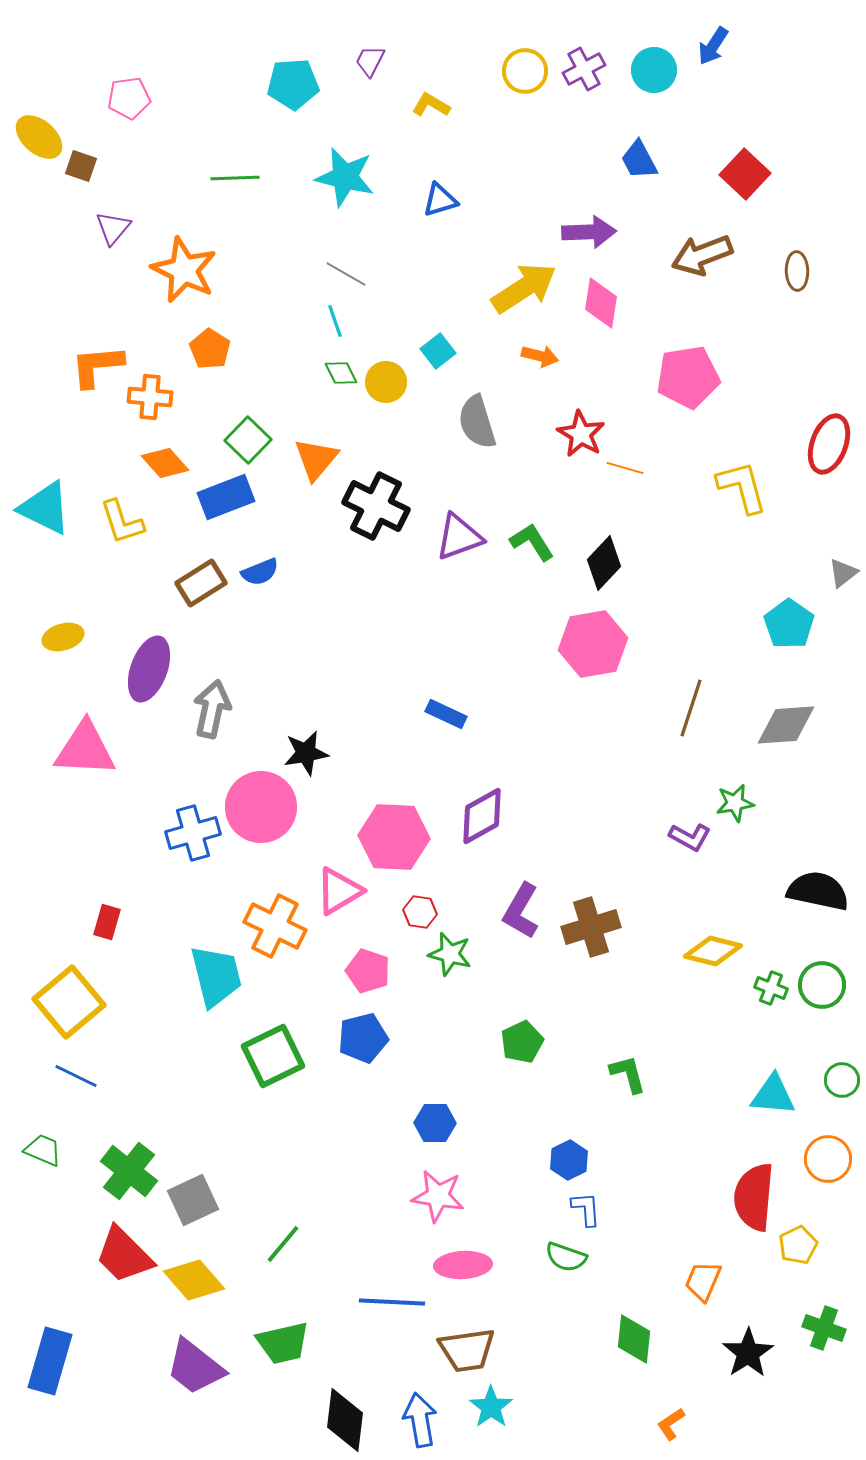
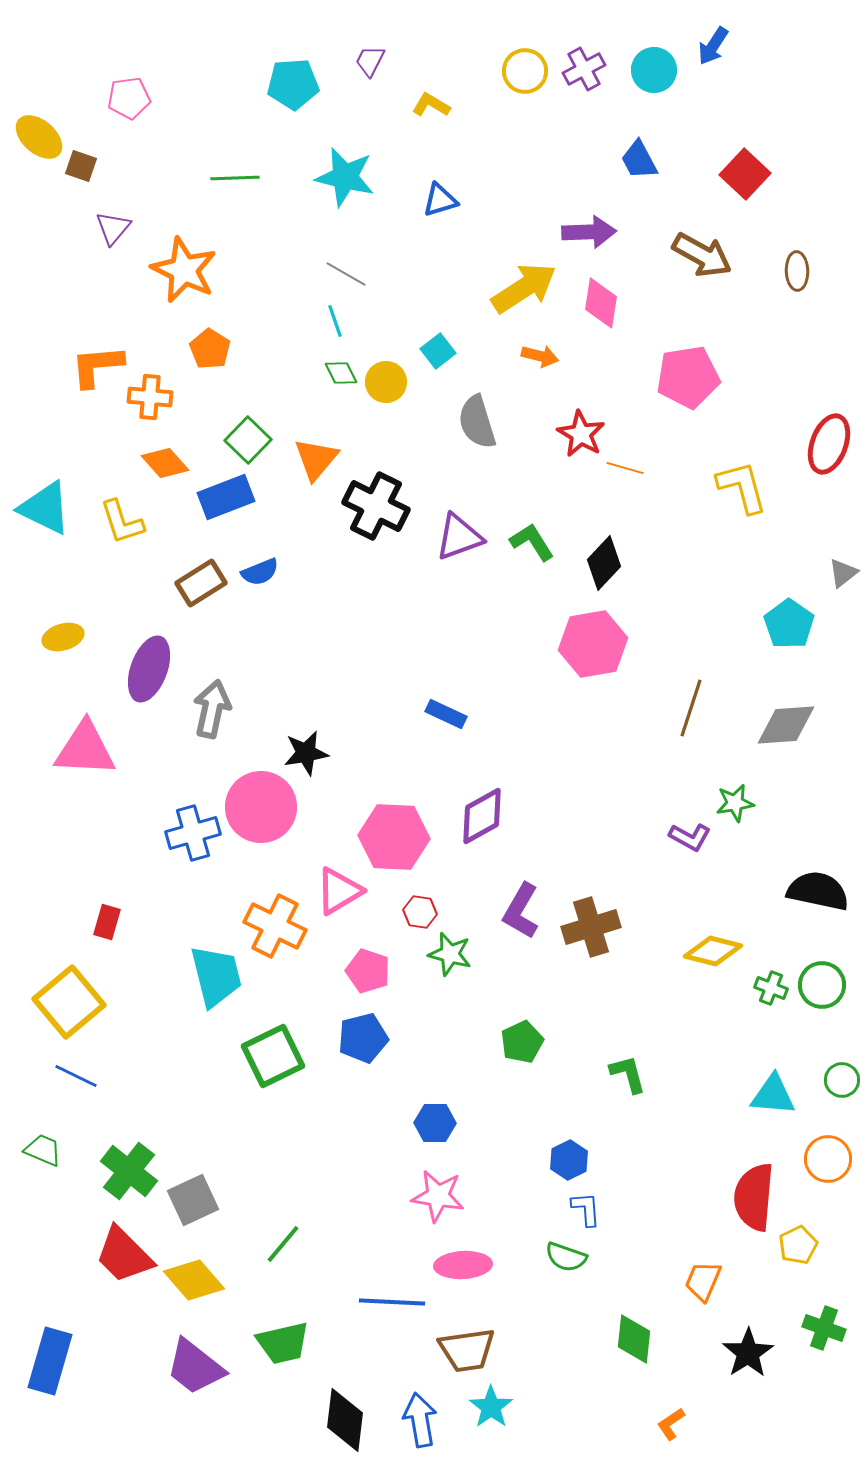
brown arrow at (702, 255): rotated 130 degrees counterclockwise
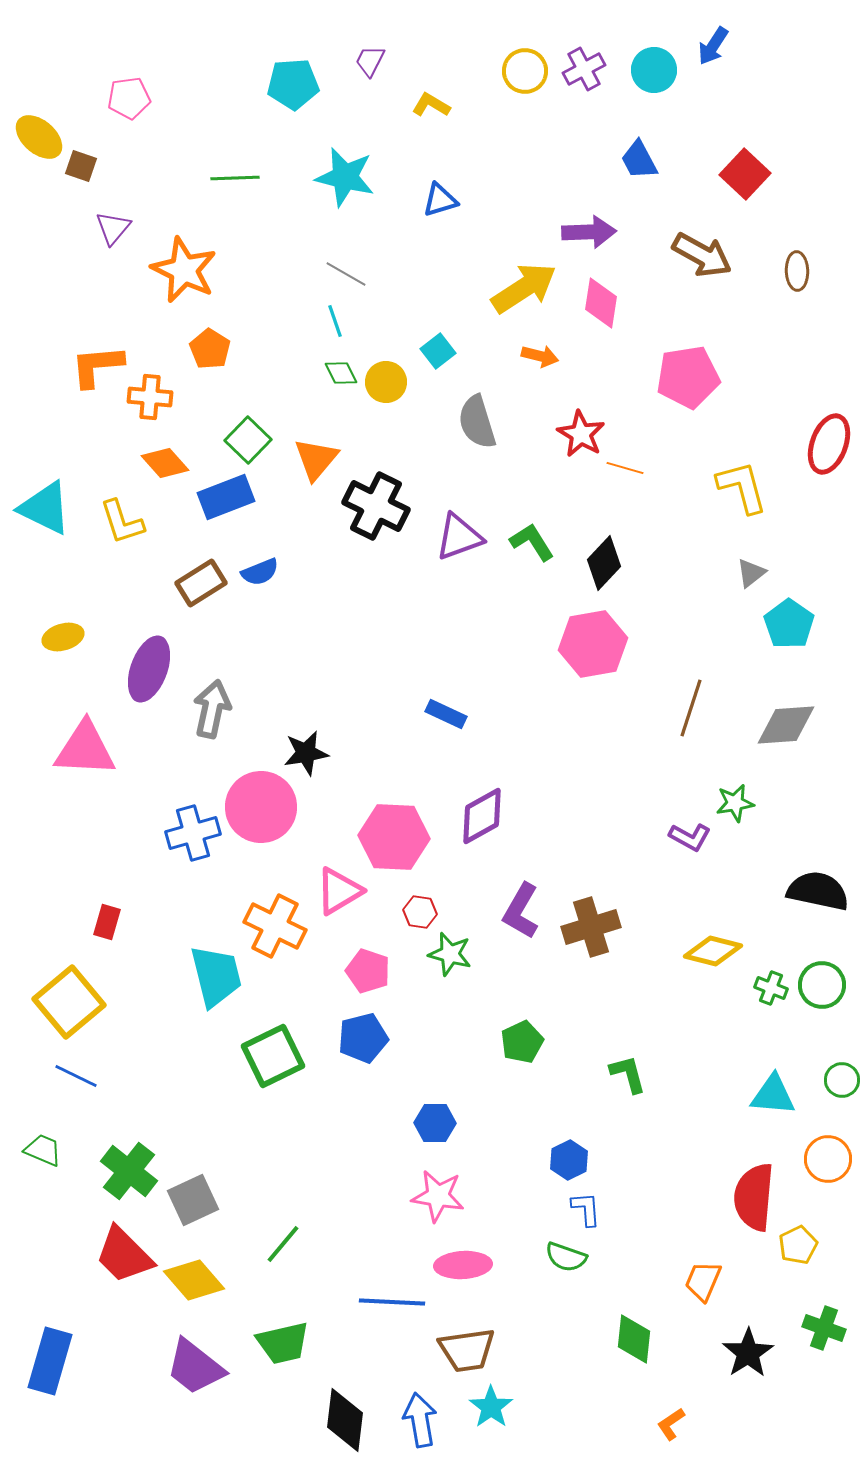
gray triangle at (843, 573): moved 92 px left
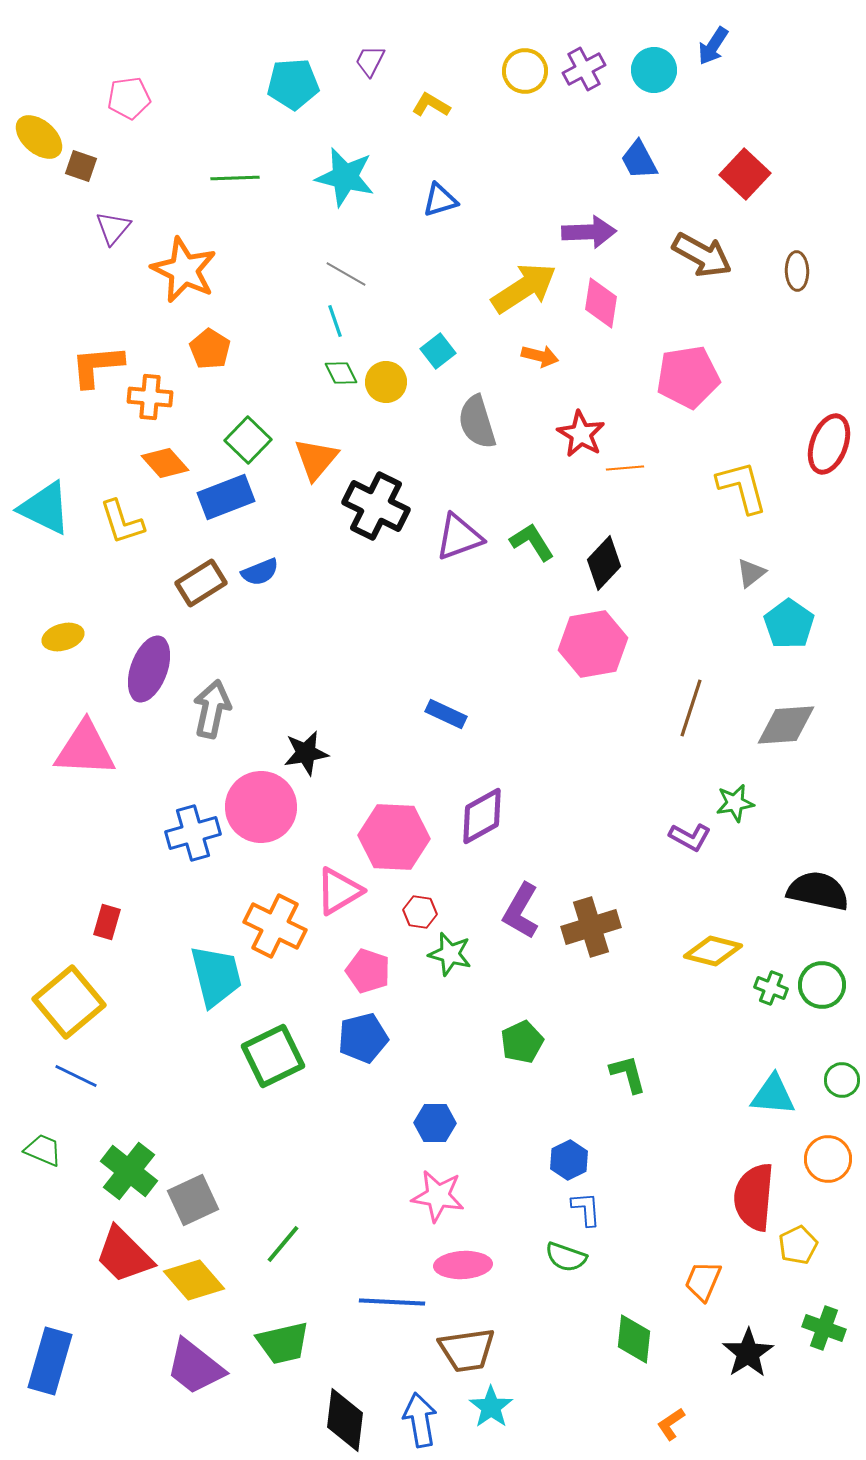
orange line at (625, 468): rotated 21 degrees counterclockwise
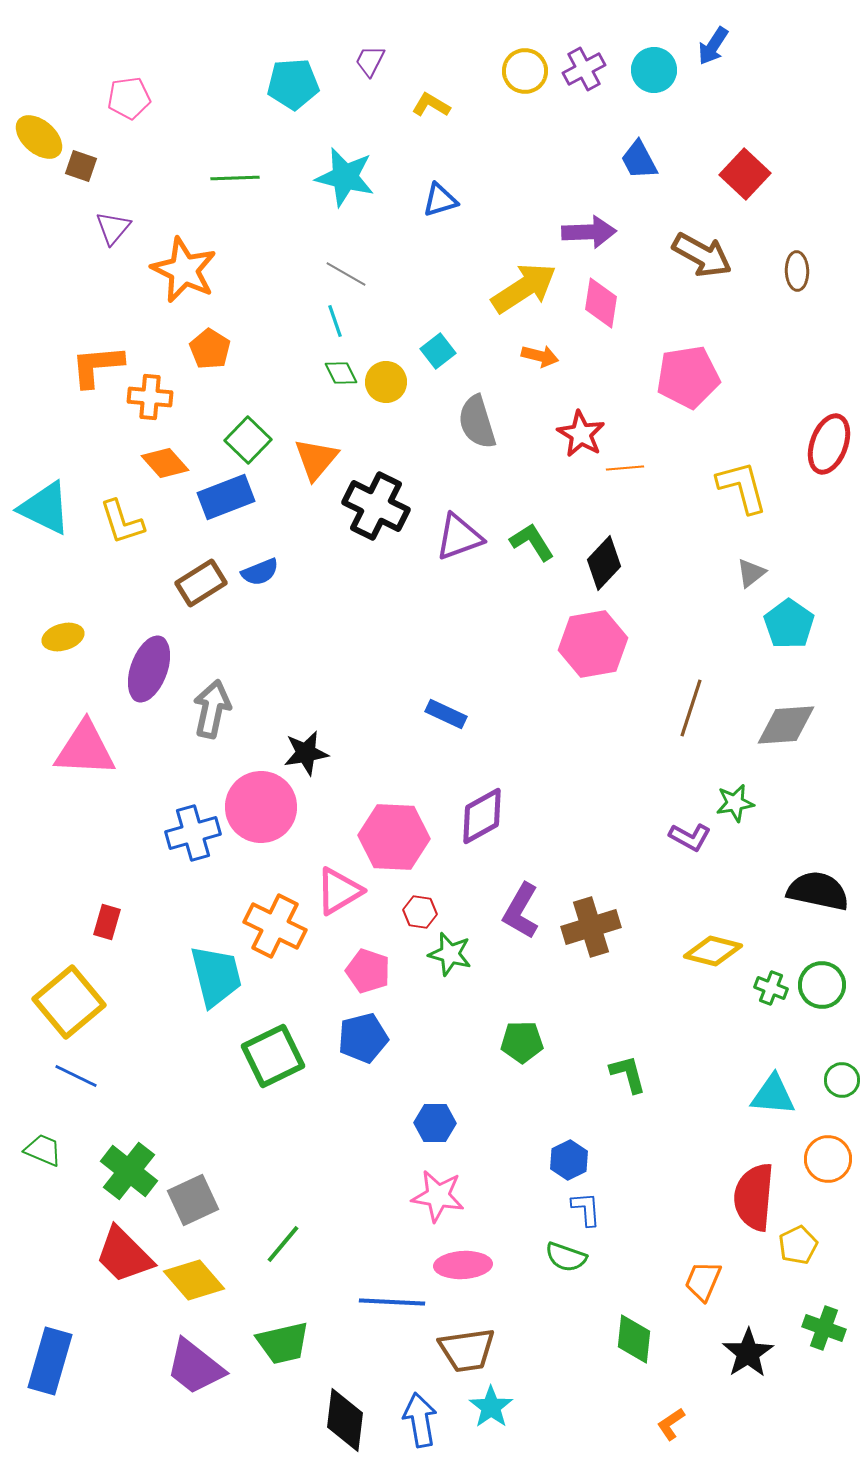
green pentagon at (522, 1042): rotated 24 degrees clockwise
